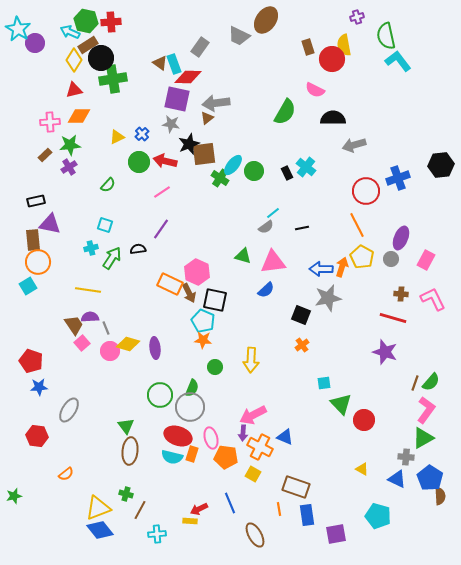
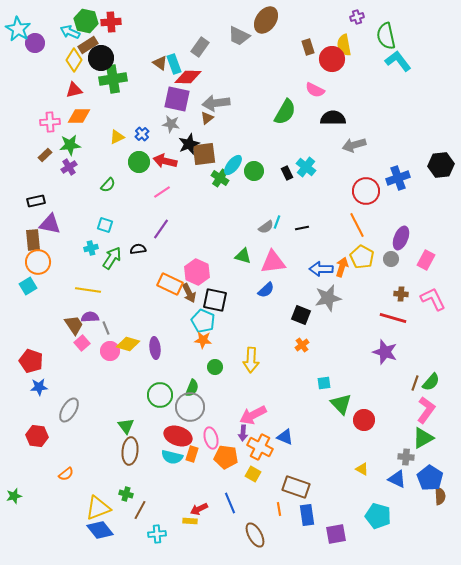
cyan line at (273, 213): moved 4 px right, 9 px down; rotated 32 degrees counterclockwise
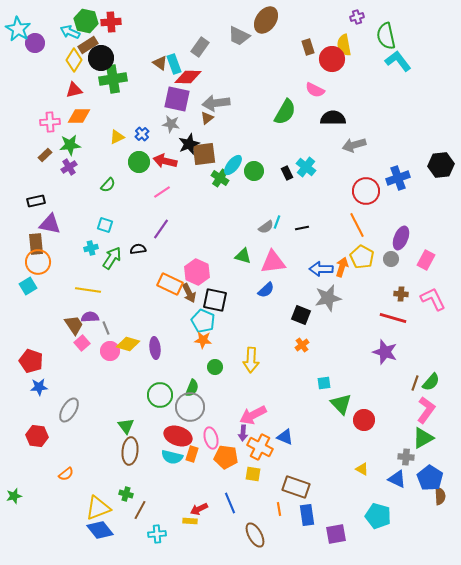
brown rectangle at (33, 240): moved 3 px right, 4 px down
yellow square at (253, 474): rotated 21 degrees counterclockwise
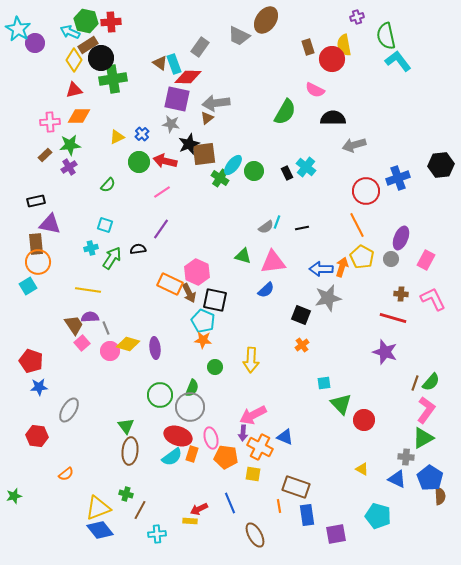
cyan semicircle at (172, 457): rotated 50 degrees counterclockwise
orange line at (279, 509): moved 3 px up
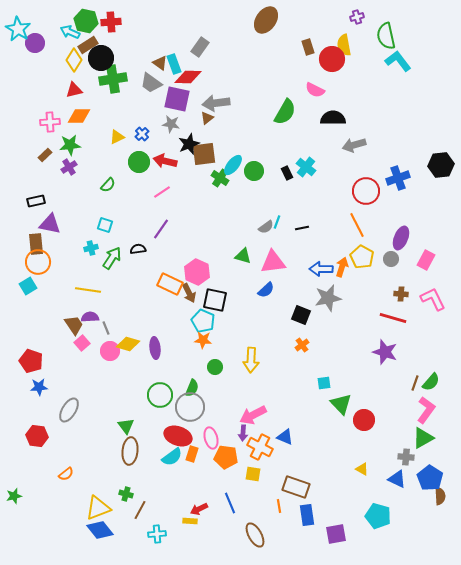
gray trapezoid at (239, 36): moved 88 px left, 47 px down; rotated 10 degrees clockwise
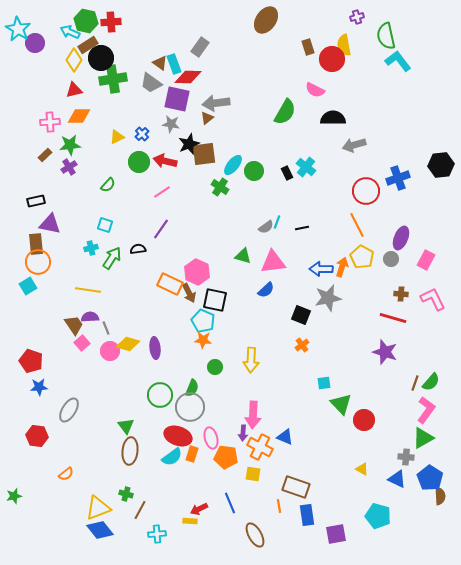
green cross at (220, 178): moved 9 px down
pink arrow at (253, 415): rotated 60 degrees counterclockwise
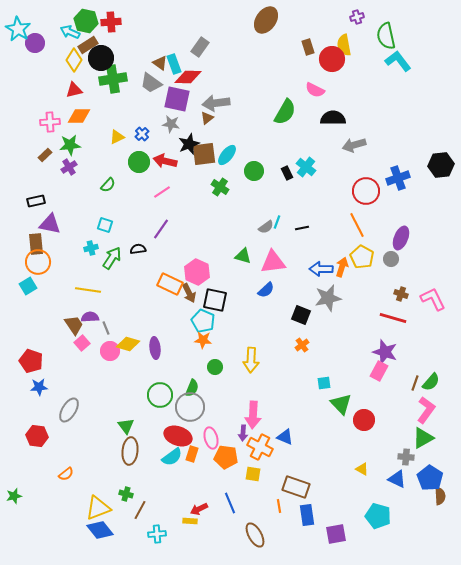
cyan ellipse at (233, 165): moved 6 px left, 10 px up
pink rectangle at (426, 260): moved 47 px left, 111 px down
brown cross at (401, 294): rotated 16 degrees clockwise
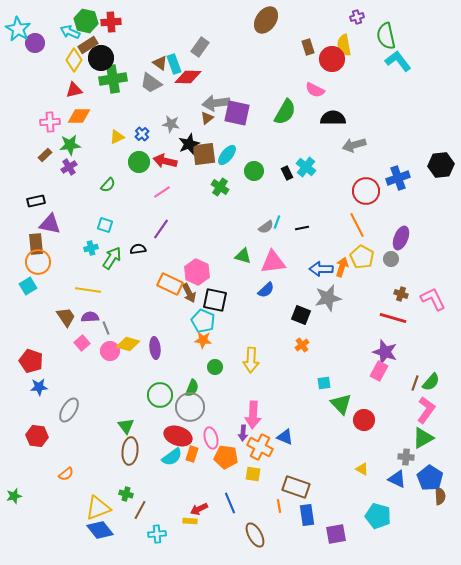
purple square at (177, 99): moved 60 px right, 14 px down
brown trapezoid at (74, 325): moved 8 px left, 8 px up
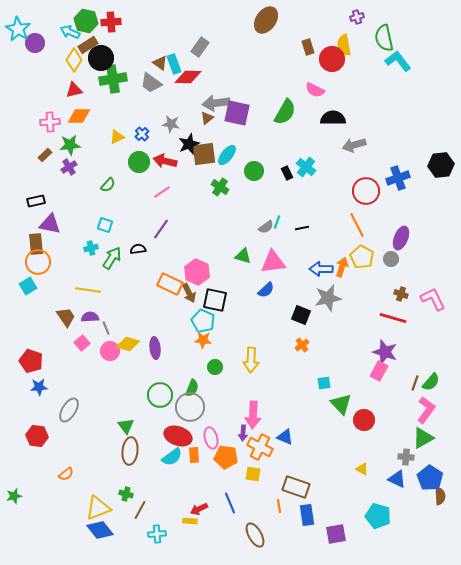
green semicircle at (386, 36): moved 2 px left, 2 px down
orange rectangle at (192, 454): moved 2 px right, 1 px down; rotated 21 degrees counterclockwise
